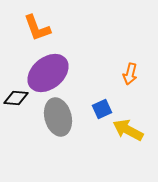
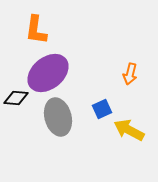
orange L-shape: moved 1 px left, 2 px down; rotated 28 degrees clockwise
yellow arrow: moved 1 px right
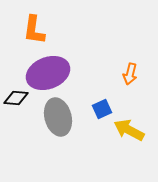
orange L-shape: moved 2 px left
purple ellipse: rotated 18 degrees clockwise
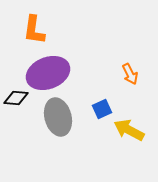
orange arrow: rotated 40 degrees counterclockwise
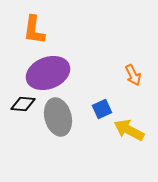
orange arrow: moved 3 px right, 1 px down
black diamond: moved 7 px right, 6 px down
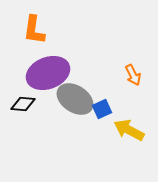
gray ellipse: moved 17 px right, 18 px up; rotated 42 degrees counterclockwise
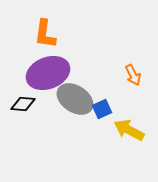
orange L-shape: moved 11 px right, 4 px down
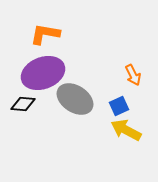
orange L-shape: rotated 92 degrees clockwise
purple ellipse: moved 5 px left
blue square: moved 17 px right, 3 px up
yellow arrow: moved 3 px left
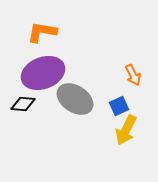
orange L-shape: moved 3 px left, 2 px up
yellow arrow: rotated 92 degrees counterclockwise
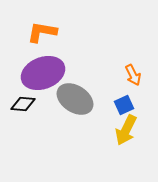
blue square: moved 5 px right, 1 px up
